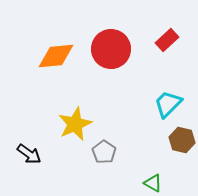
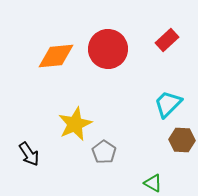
red circle: moved 3 px left
brown hexagon: rotated 10 degrees counterclockwise
black arrow: rotated 20 degrees clockwise
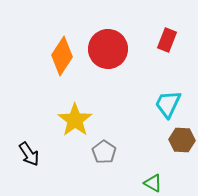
red rectangle: rotated 25 degrees counterclockwise
orange diamond: moved 6 px right; rotated 51 degrees counterclockwise
cyan trapezoid: rotated 20 degrees counterclockwise
yellow star: moved 4 px up; rotated 12 degrees counterclockwise
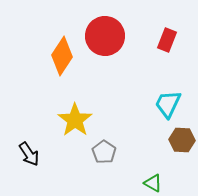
red circle: moved 3 px left, 13 px up
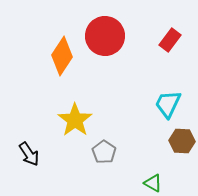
red rectangle: moved 3 px right; rotated 15 degrees clockwise
brown hexagon: moved 1 px down
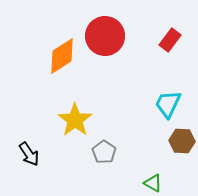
orange diamond: rotated 24 degrees clockwise
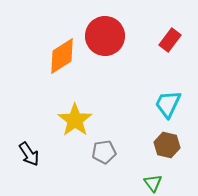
brown hexagon: moved 15 px left, 4 px down; rotated 10 degrees clockwise
gray pentagon: rotated 30 degrees clockwise
green triangle: rotated 24 degrees clockwise
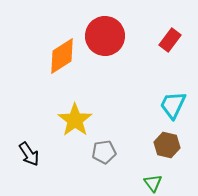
cyan trapezoid: moved 5 px right, 1 px down
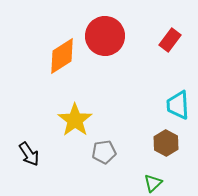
cyan trapezoid: moved 5 px right; rotated 28 degrees counterclockwise
brown hexagon: moved 1 px left, 2 px up; rotated 15 degrees clockwise
green triangle: rotated 24 degrees clockwise
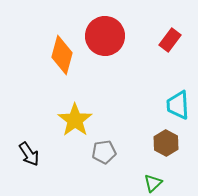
orange diamond: moved 1 px up; rotated 42 degrees counterclockwise
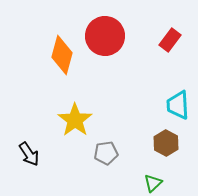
gray pentagon: moved 2 px right, 1 px down
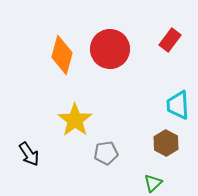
red circle: moved 5 px right, 13 px down
